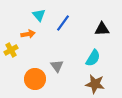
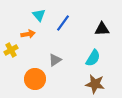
gray triangle: moved 2 px left, 6 px up; rotated 32 degrees clockwise
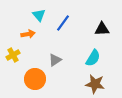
yellow cross: moved 2 px right, 5 px down
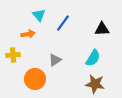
yellow cross: rotated 24 degrees clockwise
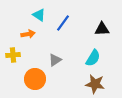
cyan triangle: rotated 16 degrees counterclockwise
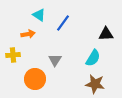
black triangle: moved 4 px right, 5 px down
gray triangle: rotated 24 degrees counterclockwise
